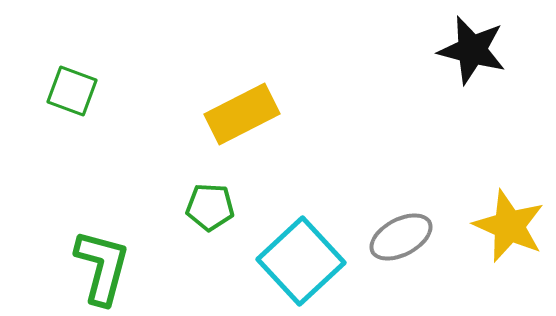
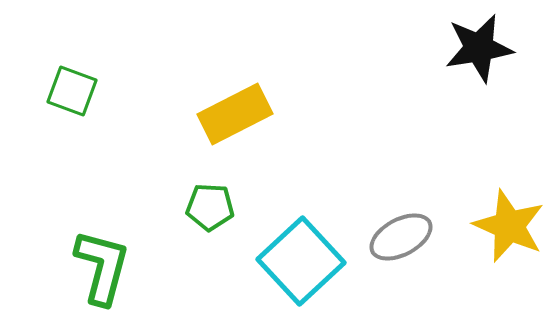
black star: moved 7 px right, 2 px up; rotated 24 degrees counterclockwise
yellow rectangle: moved 7 px left
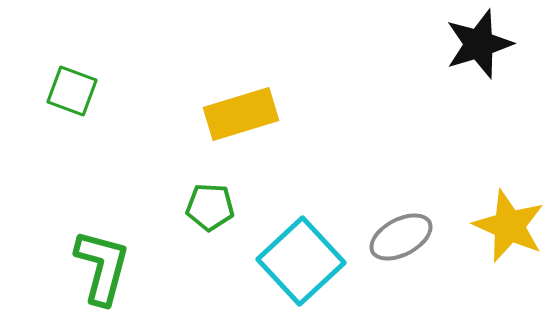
black star: moved 4 px up; rotated 8 degrees counterclockwise
yellow rectangle: moved 6 px right; rotated 10 degrees clockwise
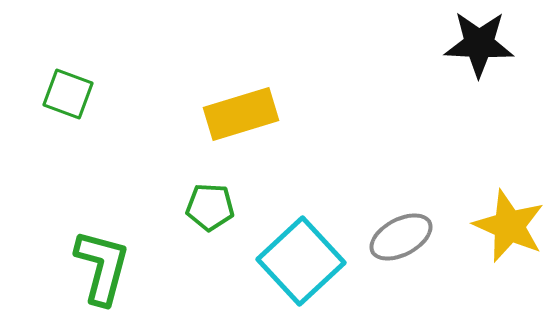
black star: rotated 20 degrees clockwise
green square: moved 4 px left, 3 px down
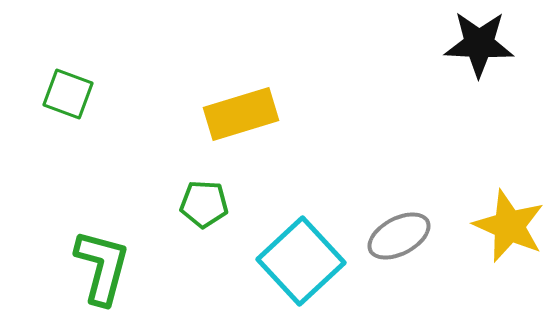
green pentagon: moved 6 px left, 3 px up
gray ellipse: moved 2 px left, 1 px up
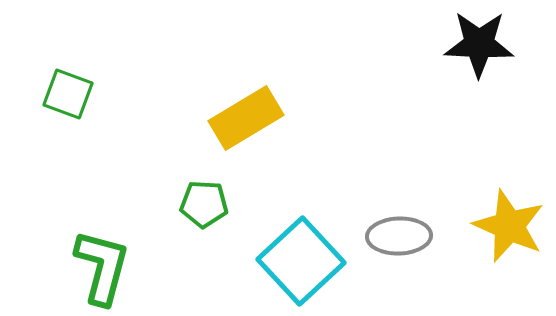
yellow rectangle: moved 5 px right, 4 px down; rotated 14 degrees counterclockwise
gray ellipse: rotated 26 degrees clockwise
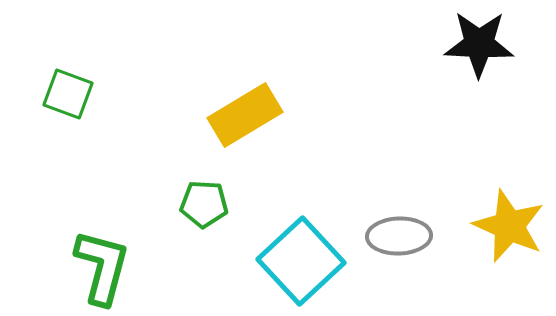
yellow rectangle: moved 1 px left, 3 px up
